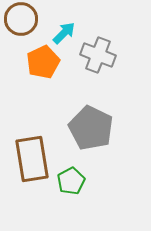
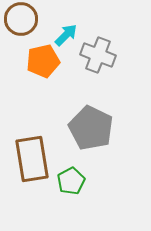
cyan arrow: moved 2 px right, 2 px down
orange pentagon: moved 1 px up; rotated 12 degrees clockwise
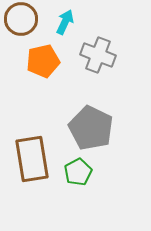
cyan arrow: moved 1 px left, 13 px up; rotated 20 degrees counterclockwise
green pentagon: moved 7 px right, 9 px up
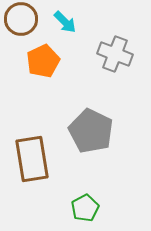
cyan arrow: rotated 110 degrees clockwise
gray cross: moved 17 px right, 1 px up
orange pentagon: rotated 12 degrees counterclockwise
gray pentagon: moved 3 px down
green pentagon: moved 7 px right, 36 px down
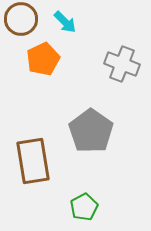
gray cross: moved 7 px right, 10 px down
orange pentagon: moved 2 px up
gray pentagon: rotated 9 degrees clockwise
brown rectangle: moved 1 px right, 2 px down
green pentagon: moved 1 px left, 1 px up
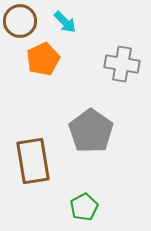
brown circle: moved 1 px left, 2 px down
gray cross: rotated 12 degrees counterclockwise
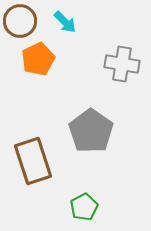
orange pentagon: moved 5 px left
brown rectangle: rotated 9 degrees counterclockwise
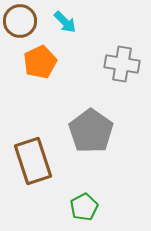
orange pentagon: moved 2 px right, 3 px down
